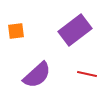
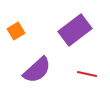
orange square: rotated 24 degrees counterclockwise
purple semicircle: moved 5 px up
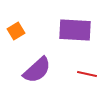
purple rectangle: rotated 40 degrees clockwise
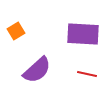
purple rectangle: moved 8 px right, 4 px down
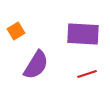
purple semicircle: moved 1 px left, 5 px up; rotated 16 degrees counterclockwise
red line: rotated 30 degrees counterclockwise
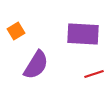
red line: moved 7 px right
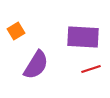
purple rectangle: moved 3 px down
red line: moved 3 px left, 5 px up
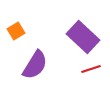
purple rectangle: rotated 40 degrees clockwise
purple semicircle: moved 1 px left
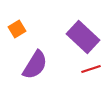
orange square: moved 1 px right, 2 px up
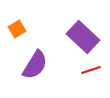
red line: moved 1 px down
